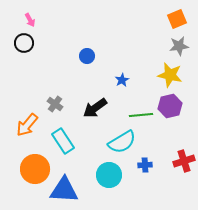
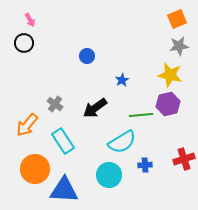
purple hexagon: moved 2 px left, 2 px up
red cross: moved 2 px up
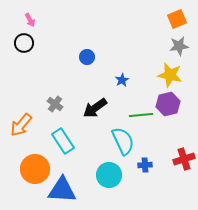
blue circle: moved 1 px down
orange arrow: moved 6 px left
cyan semicircle: moved 1 px right, 1 px up; rotated 84 degrees counterclockwise
blue triangle: moved 2 px left
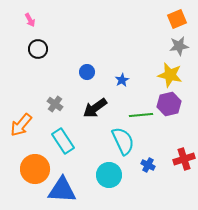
black circle: moved 14 px right, 6 px down
blue circle: moved 15 px down
purple hexagon: moved 1 px right
blue cross: moved 3 px right; rotated 32 degrees clockwise
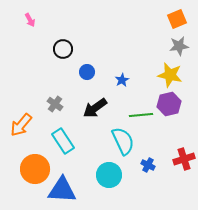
black circle: moved 25 px right
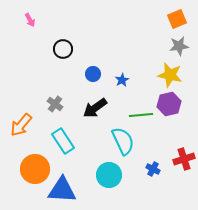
blue circle: moved 6 px right, 2 px down
blue cross: moved 5 px right, 4 px down
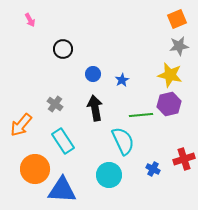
black arrow: rotated 115 degrees clockwise
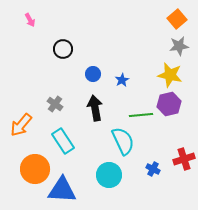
orange square: rotated 18 degrees counterclockwise
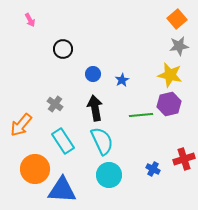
cyan semicircle: moved 21 px left
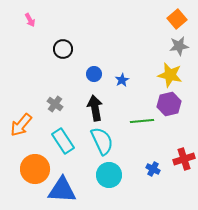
blue circle: moved 1 px right
green line: moved 1 px right, 6 px down
